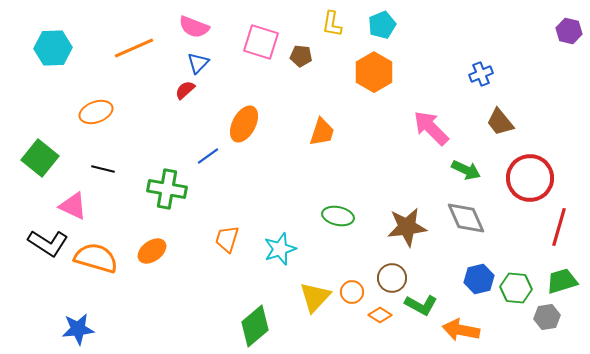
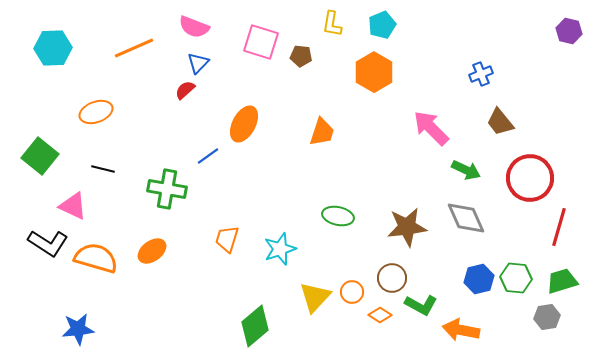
green square at (40, 158): moved 2 px up
green hexagon at (516, 288): moved 10 px up
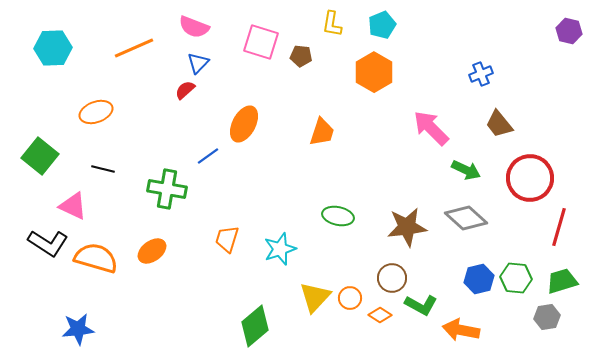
brown trapezoid at (500, 122): moved 1 px left, 2 px down
gray diamond at (466, 218): rotated 24 degrees counterclockwise
orange circle at (352, 292): moved 2 px left, 6 px down
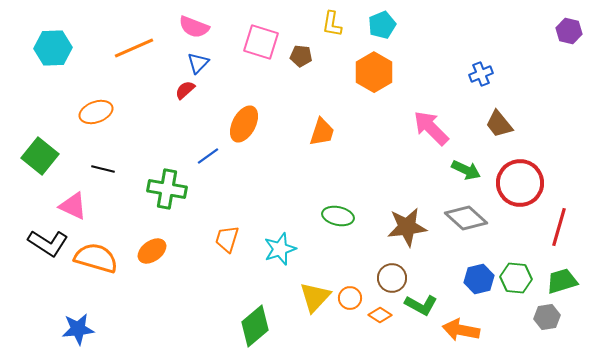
red circle at (530, 178): moved 10 px left, 5 px down
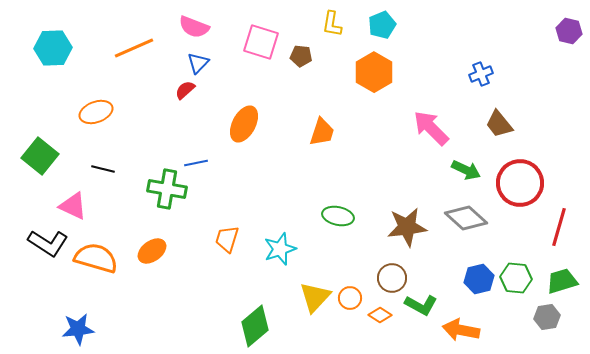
blue line at (208, 156): moved 12 px left, 7 px down; rotated 25 degrees clockwise
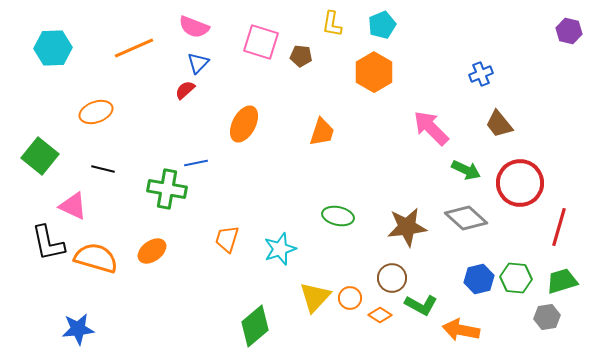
black L-shape at (48, 243): rotated 45 degrees clockwise
